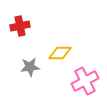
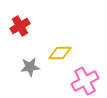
red cross: rotated 18 degrees counterclockwise
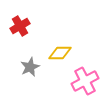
gray star: rotated 18 degrees counterclockwise
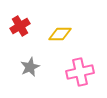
yellow diamond: moved 19 px up
pink cross: moved 5 px left, 9 px up; rotated 16 degrees clockwise
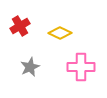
yellow diamond: moved 1 px up; rotated 25 degrees clockwise
pink cross: moved 1 px right, 5 px up; rotated 12 degrees clockwise
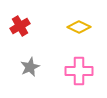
yellow diamond: moved 19 px right, 6 px up
pink cross: moved 2 px left, 4 px down
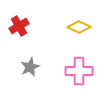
red cross: moved 1 px left
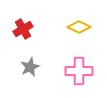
red cross: moved 4 px right, 3 px down
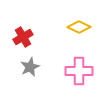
red cross: moved 8 px down
